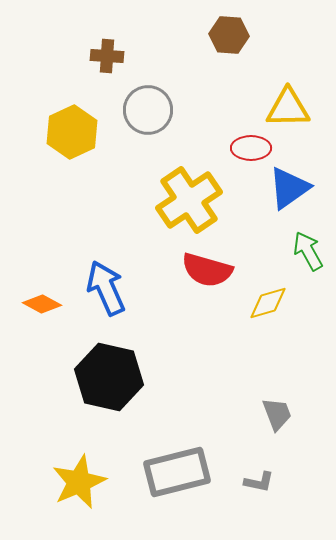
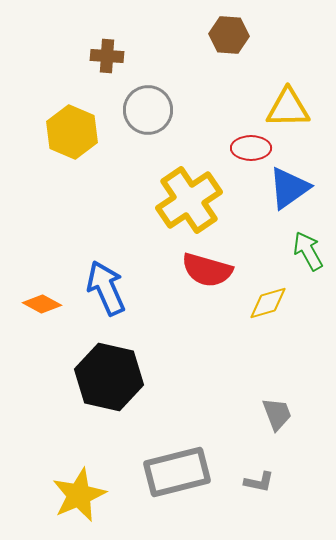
yellow hexagon: rotated 12 degrees counterclockwise
yellow star: moved 13 px down
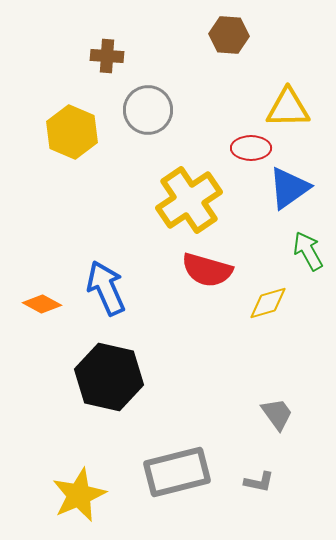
gray trapezoid: rotated 15 degrees counterclockwise
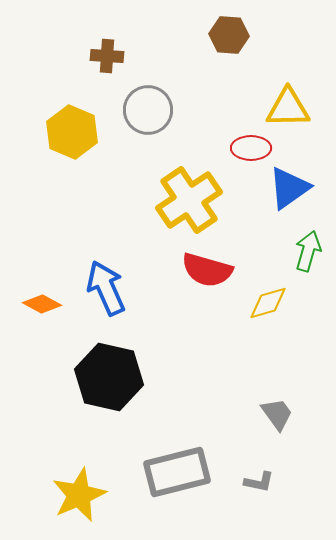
green arrow: rotated 45 degrees clockwise
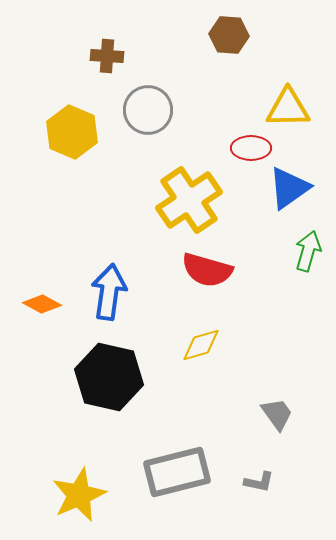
blue arrow: moved 3 px right, 4 px down; rotated 32 degrees clockwise
yellow diamond: moved 67 px left, 42 px down
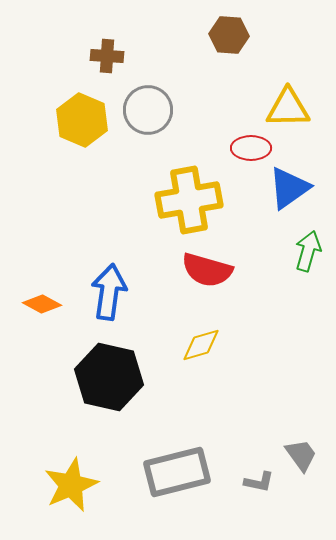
yellow hexagon: moved 10 px right, 12 px up
yellow cross: rotated 24 degrees clockwise
gray trapezoid: moved 24 px right, 41 px down
yellow star: moved 8 px left, 10 px up
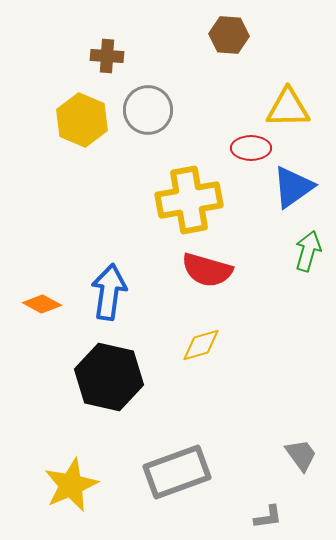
blue triangle: moved 4 px right, 1 px up
gray rectangle: rotated 6 degrees counterclockwise
gray L-shape: moved 9 px right, 35 px down; rotated 20 degrees counterclockwise
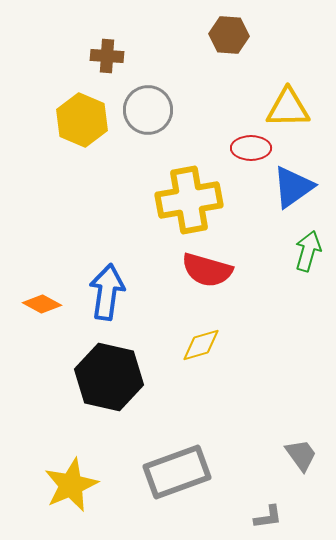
blue arrow: moved 2 px left
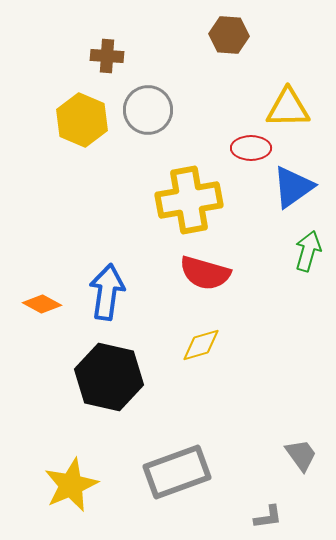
red semicircle: moved 2 px left, 3 px down
